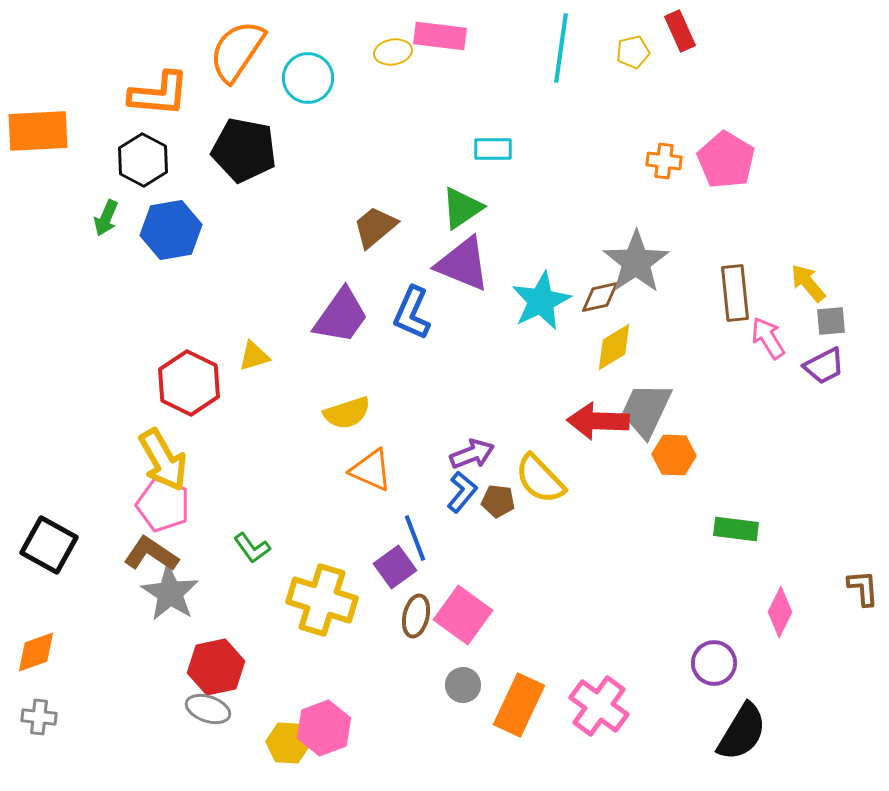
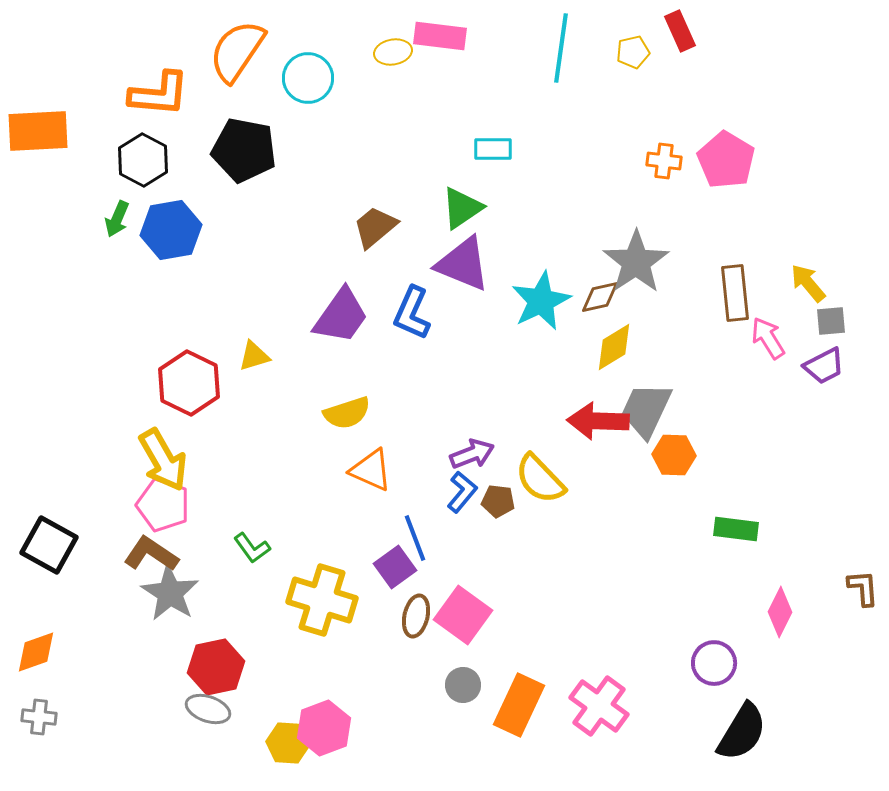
green arrow at (106, 218): moved 11 px right, 1 px down
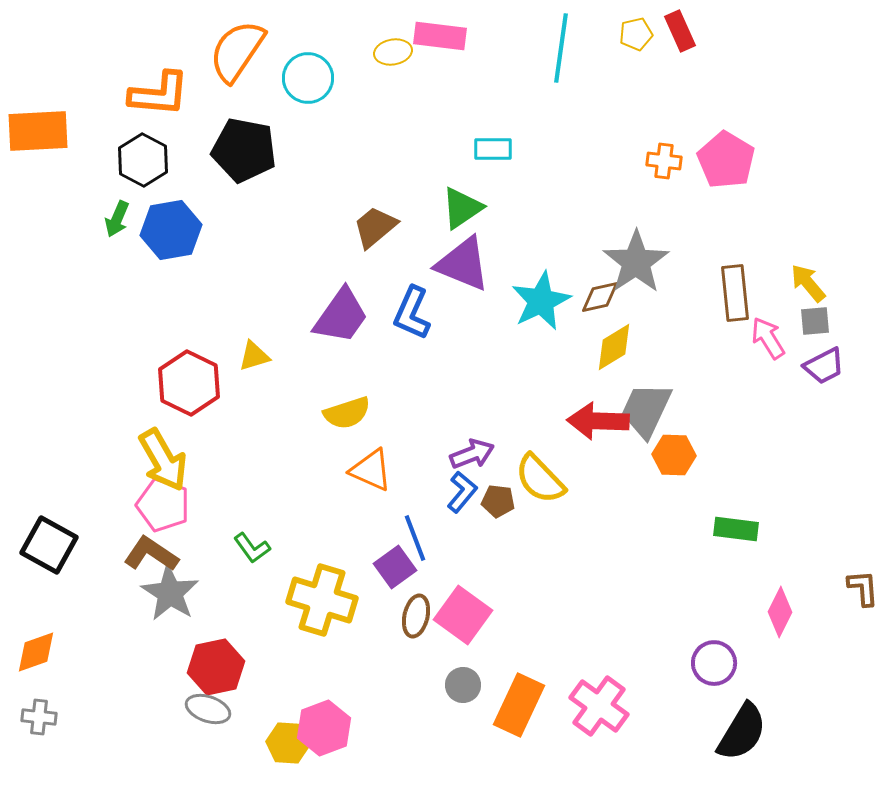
yellow pentagon at (633, 52): moved 3 px right, 18 px up
gray square at (831, 321): moved 16 px left
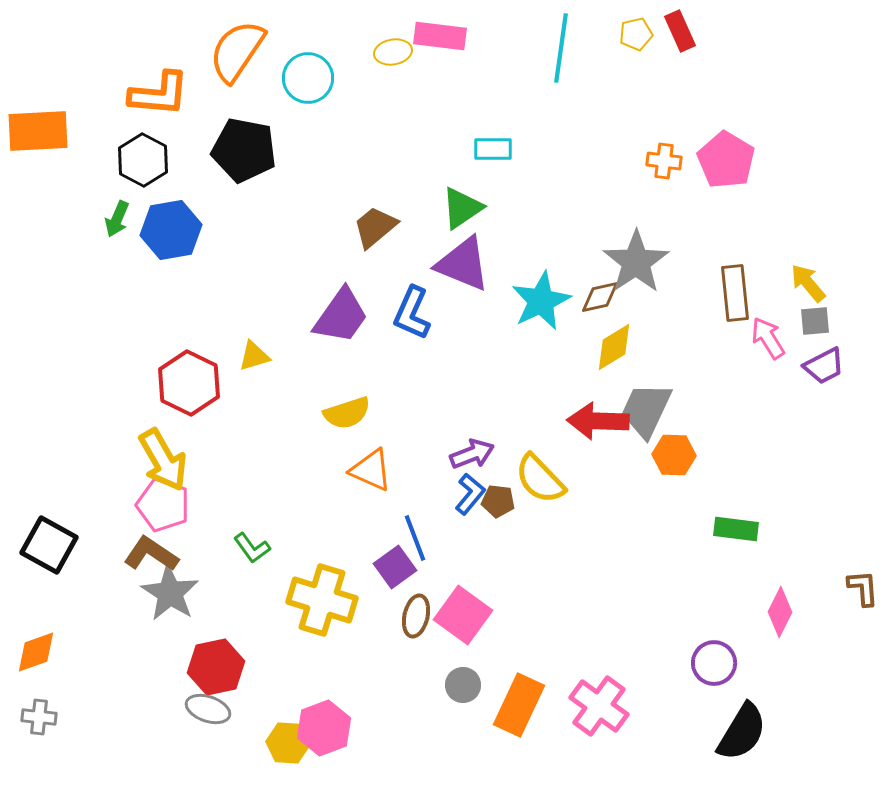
blue L-shape at (462, 492): moved 8 px right, 2 px down
